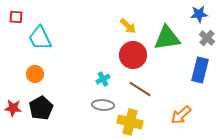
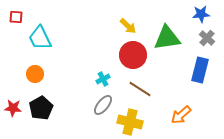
blue star: moved 2 px right
gray ellipse: rotated 55 degrees counterclockwise
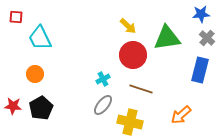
brown line: moved 1 px right; rotated 15 degrees counterclockwise
red star: moved 2 px up
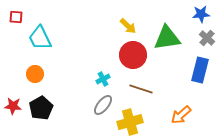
yellow cross: rotated 30 degrees counterclockwise
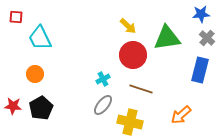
yellow cross: rotated 30 degrees clockwise
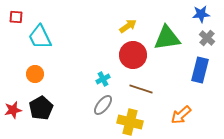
yellow arrow: rotated 78 degrees counterclockwise
cyan trapezoid: moved 1 px up
red star: moved 4 px down; rotated 18 degrees counterclockwise
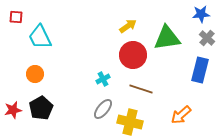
gray ellipse: moved 4 px down
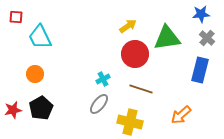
red circle: moved 2 px right, 1 px up
gray ellipse: moved 4 px left, 5 px up
